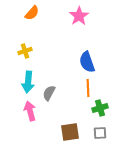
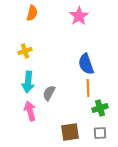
orange semicircle: rotated 28 degrees counterclockwise
blue semicircle: moved 1 px left, 2 px down
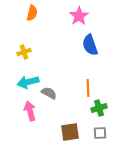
yellow cross: moved 1 px left, 1 px down
blue semicircle: moved 4 px right, 19 px up
cyan arrow: rotated 70 degrees clockwise
gray semicircle: rotated 91 degrees clockwise
green cross: moved 1 px left
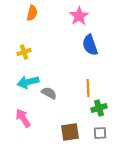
pink arrow: moved 7 px left, 7 px down; rotated 18 degrees counterclockwise
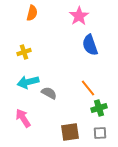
orange line: rotated 36 degrees counterclockwise
